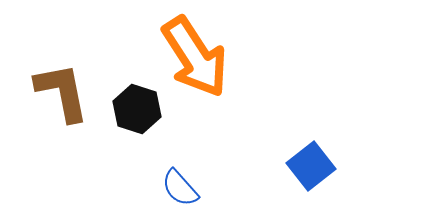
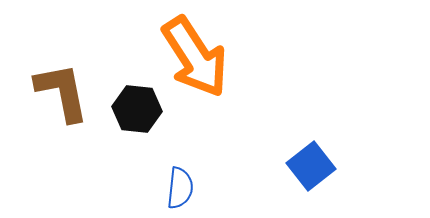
black hexagon: rotated 12 degrees counterclockwise
blue semicircle: rotated 132 degrees counterclockwise
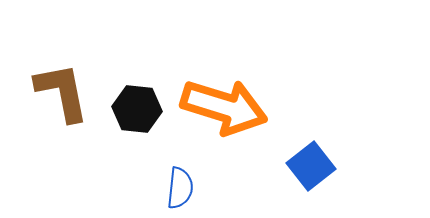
orange arrow: moved 29 px right, 50 px down; rotated 40 degrees counterclockwise
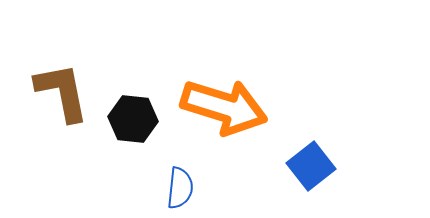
black hexagon: moved 4 px left, 10 px down
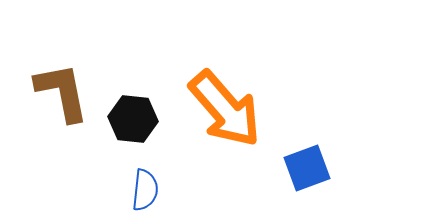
orange arrow: moved 1 px right, 2 px down; rotated 32 degrees clockwise
blue square: moved 4 px left, 2 px down; rotated 18 degrees clockwise
blue semicircle: moved 35 px left, 2 px down
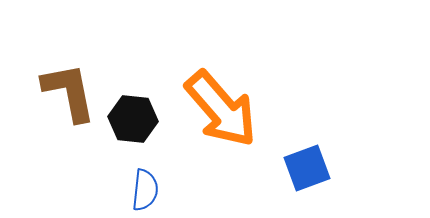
brown L-shape: moved 7 px right
orange arrow: moved 4 px left
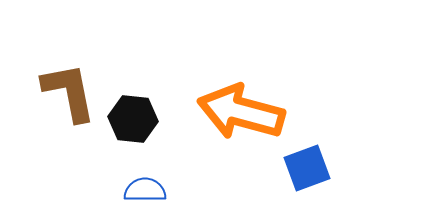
orange arrow: moved 20 px right, 3 px down; rotated 146 degrees clockwise
blue semicircle: rotated 96 degrees counterclockwise
